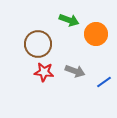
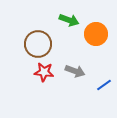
blue line: moved 3 px down
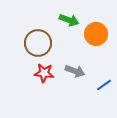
brown circle: moved 1 px up
red star: moved 1 px down
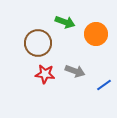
green arrow: moved 4 px left, 2 px down
red star: moved 1 px right, 1 px down
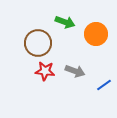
red star: moved 3 px up
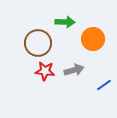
green arrow: rotated 18 degrees counterclockwise
orange circle: moved 3 px left, 5 px down
gray arrow: moved 1 px left, 1 px up; rotated 36 degrees counterclockwise
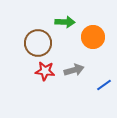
orange circle: moved 2 px up
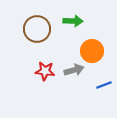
green arrow: moved 8 px right, 1 px up
orange circle: moved 1 px left, 14 px down
brown circle: moved 1 px left, 14 px up
blue line: rotated 14 degrees clockwise
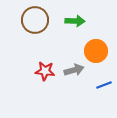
green arrow: moved 2 px right
brown circle: moved 2 px left, 9 px up
orange circle: moved 4 px right
